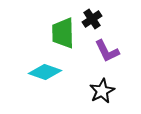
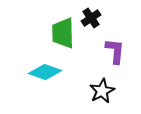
black cross: moved 1 px left, 1 px up
purple L-shape: moved 8 px right; rotated 148 degrees counterclockwise
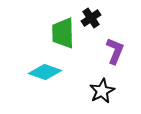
purple L-shape: rotated 16 degrees clockwise
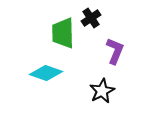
cyan diamond: moved 1 px right, 1 px down
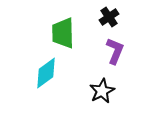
black cross: moved 18 px right, 1 px up
cyan diamond: rotated 56 degrees counterclockwise
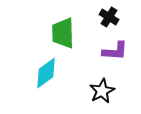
black cross: rotated 24 degrees counterclockwise
purple L-shape: rotated 72 degrees clockwise
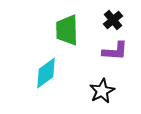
black cross: moved 4 px right, 3 px down; rotated 18 degrees clockwise
green trapezoid: moved 4 px right, 3 px up
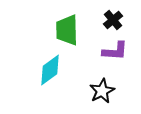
cyan diamond: moved 4 px right, 3 px up
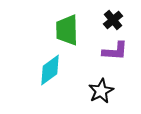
black star: moved 1 px left
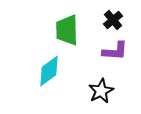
cyan diamond: moved 1 px left, 1 px down
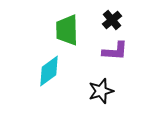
black cross: moved 1 px left
black star: rotated 10 degrees clockwise
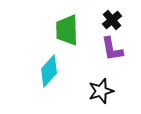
purple L-shape: moved 3 px left, 2 px up; rotated 76 degrees clockwise
cyan diamond: rotated 12 degrees counterclockwise
